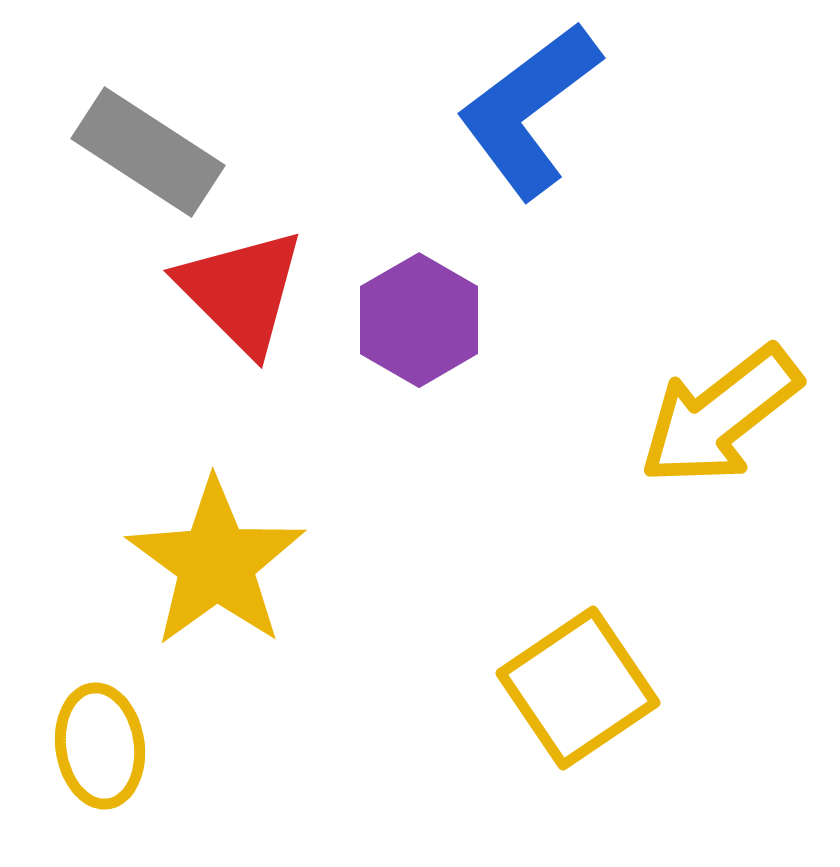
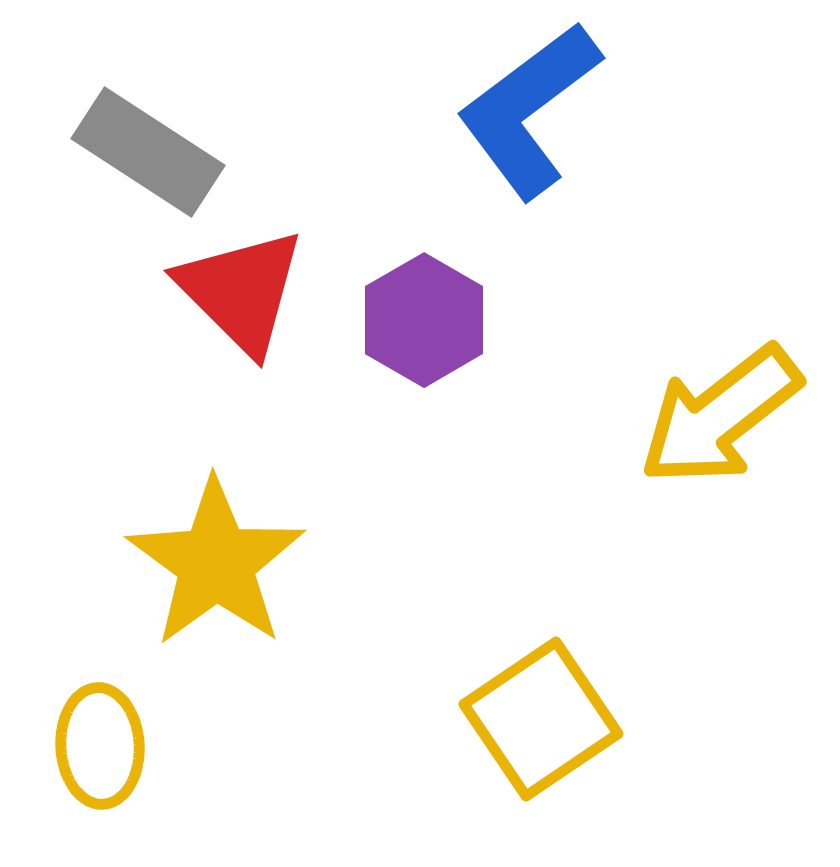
purple hexagon: moved 5 px right
yellow square: moved 37 px left, 31 px down
yellow ellipse: rotated 5 degrees clockwise
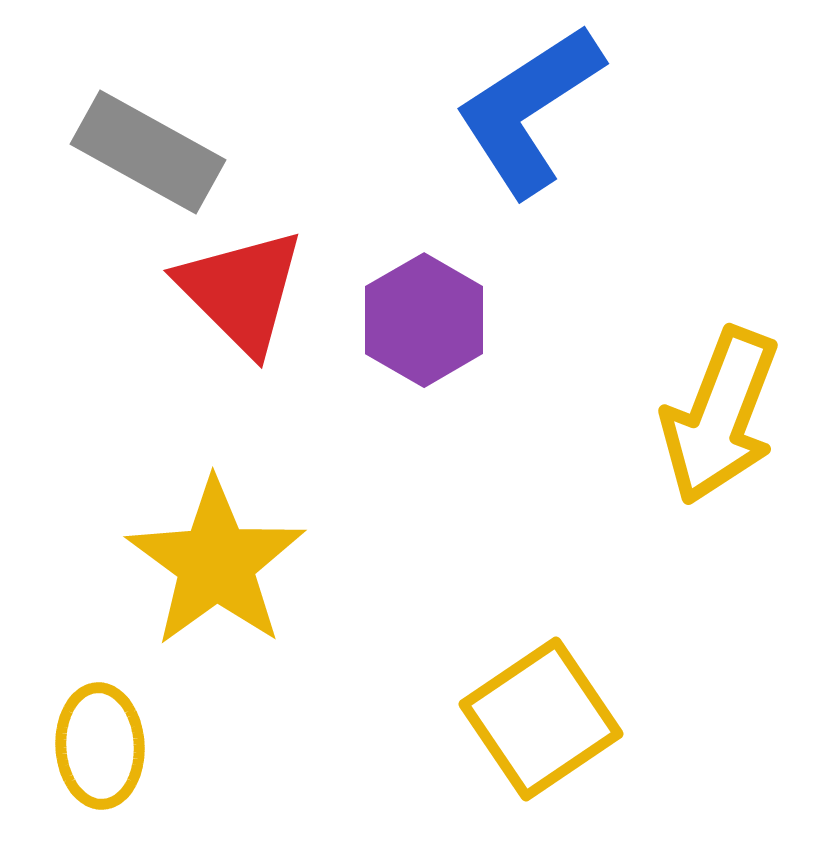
blue L-shape: rotated 4 degrees clockwise
gray rectangle: rotated 4 degrees counterclockwise
yellow arrow: rotated 31 degrees counterclockwise
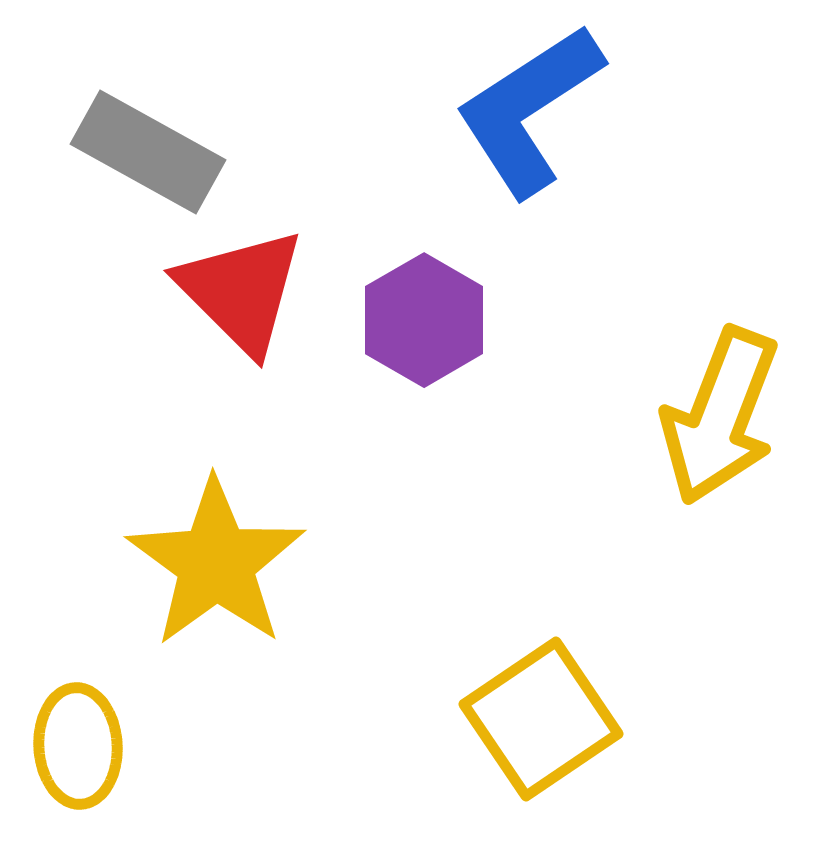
yellow ellipse: moved 22 px left
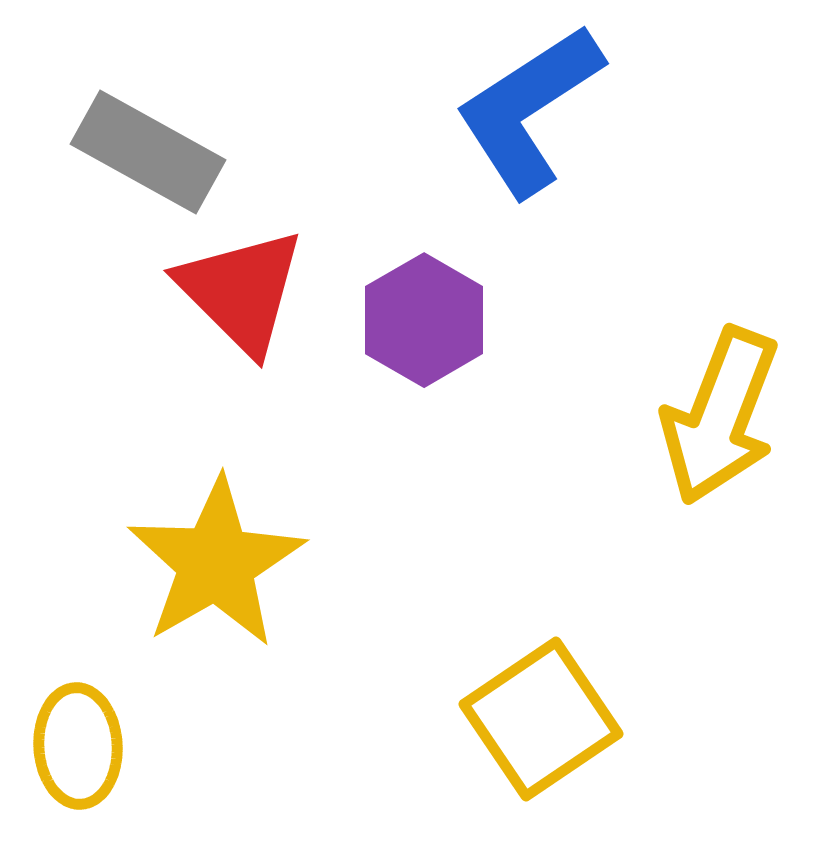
yellow star: rotated 6 degrees clockwise
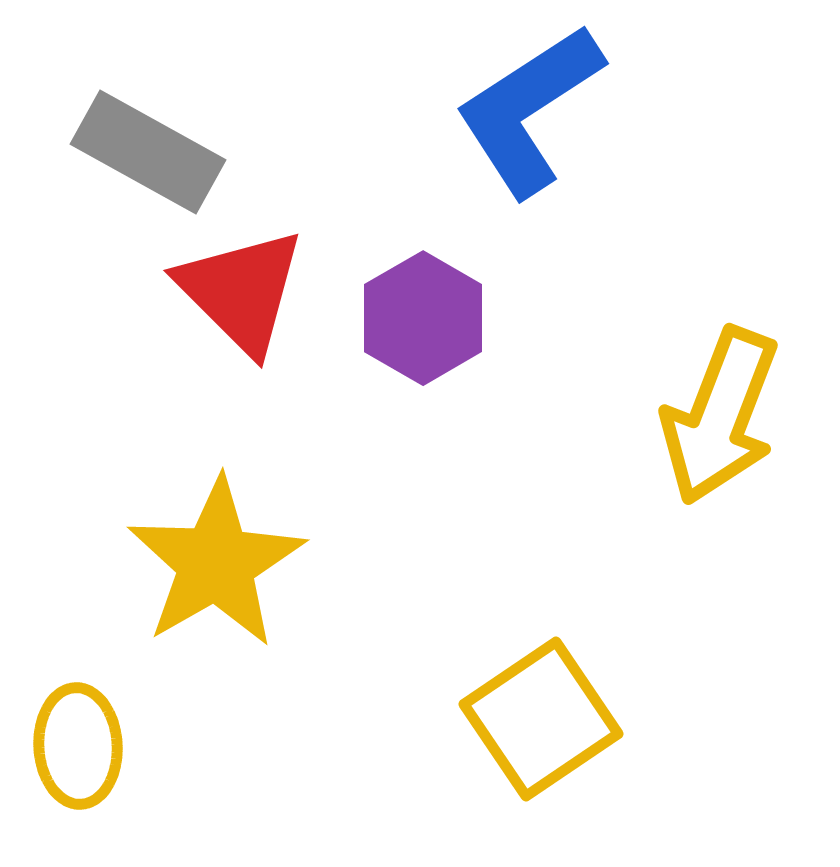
purple hexagon: moved 1 px left, 2 px up
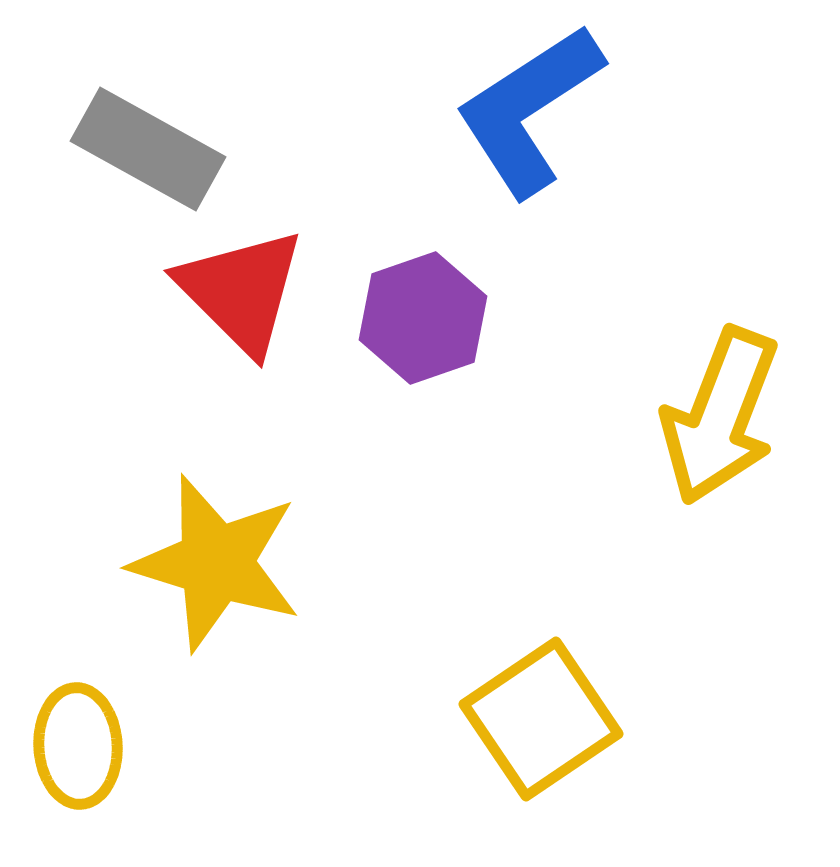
gray rectangle: moved 3 px up
purple hexagon: rotated 11 degrees clockwise
yellow star: rotated 25 degrees counterclockwise
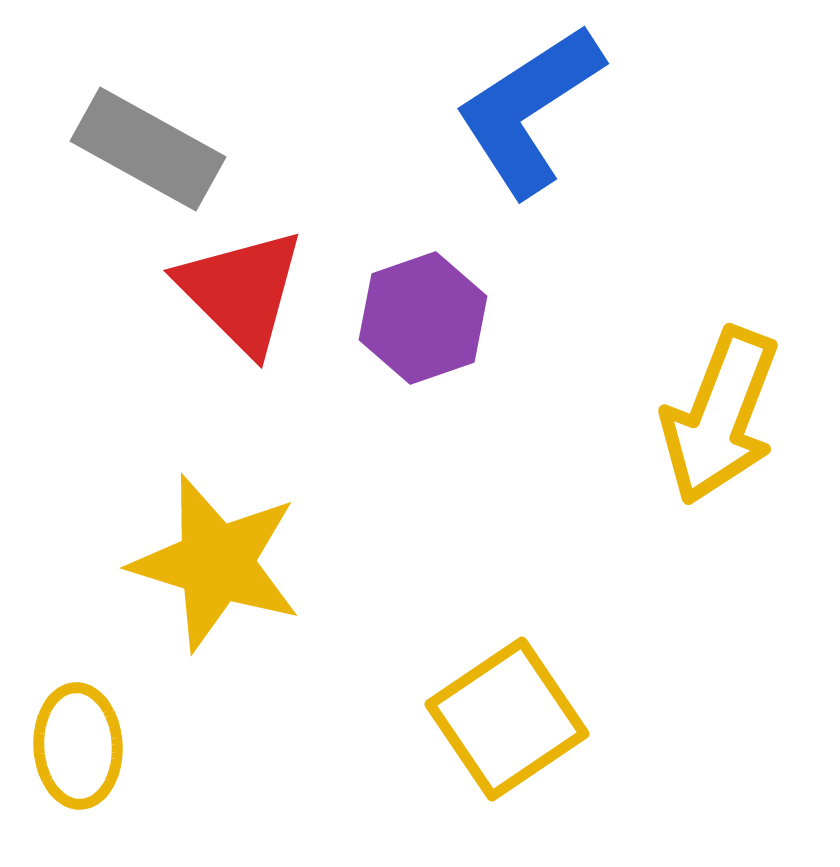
yellow square: moved 34 px left
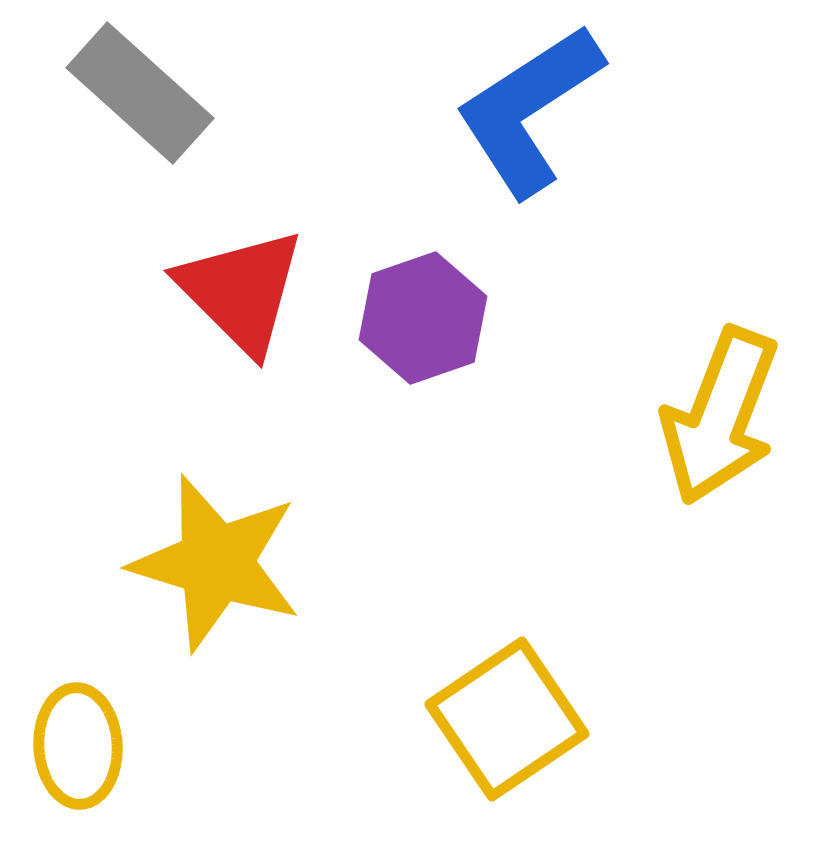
gray rectangle: moved 8 px left, 56 px up; rotated 13 degrees clockwise
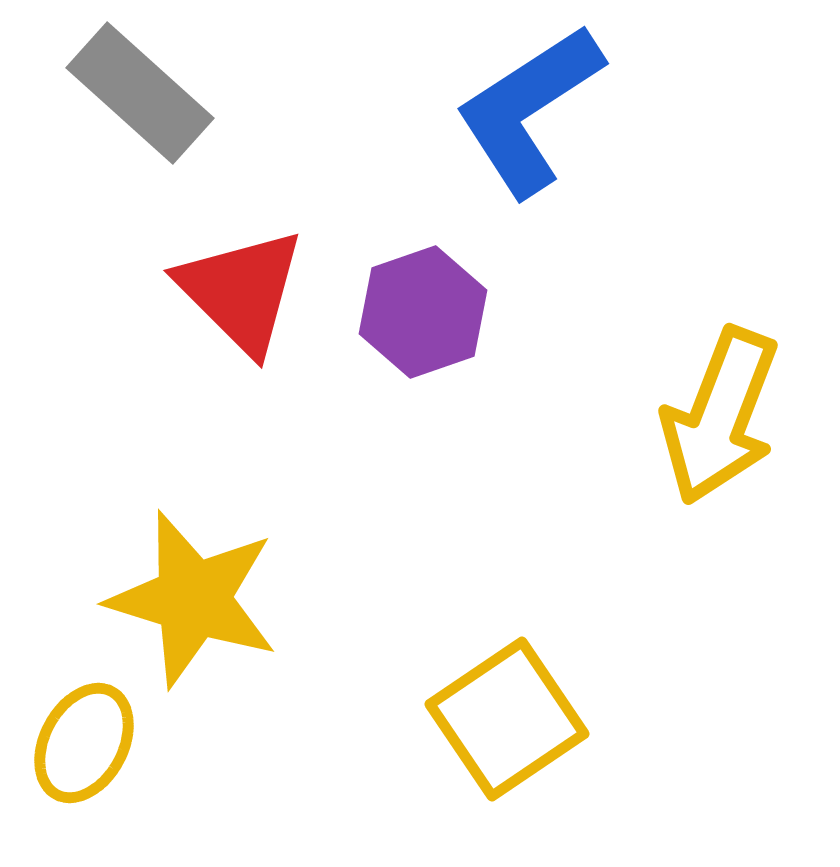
purple hexagon: moved 6 px up
yellow star: moved 23 px left, 36 px down
yellow ellipse: moved 6 px right, 3 px up; rotated 31 degrees clockwise
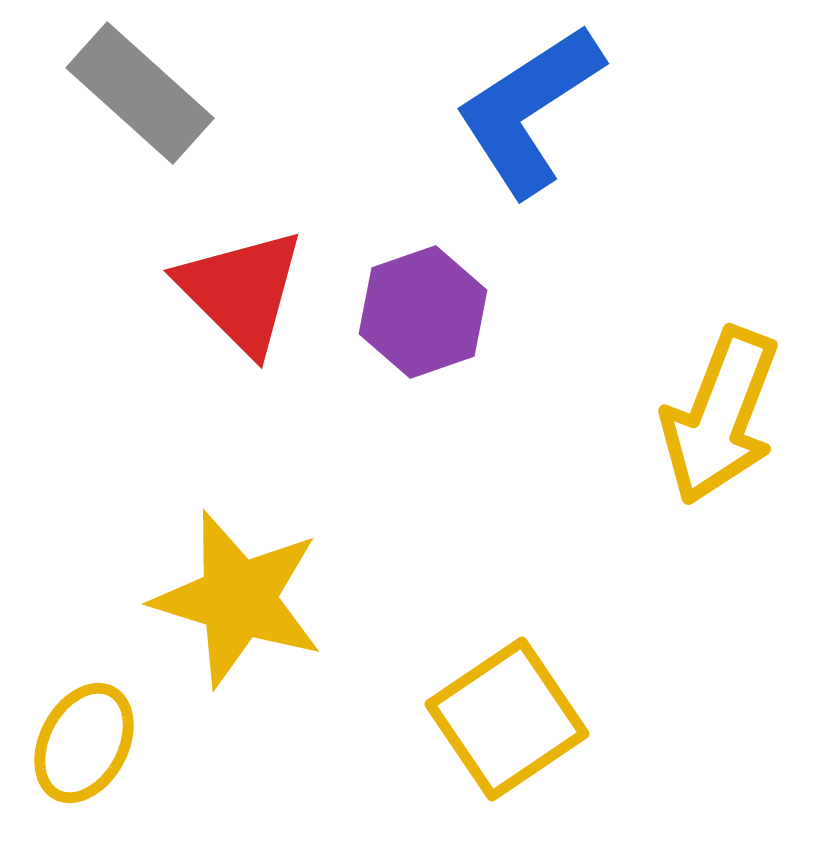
yellow star: moved 45 px right
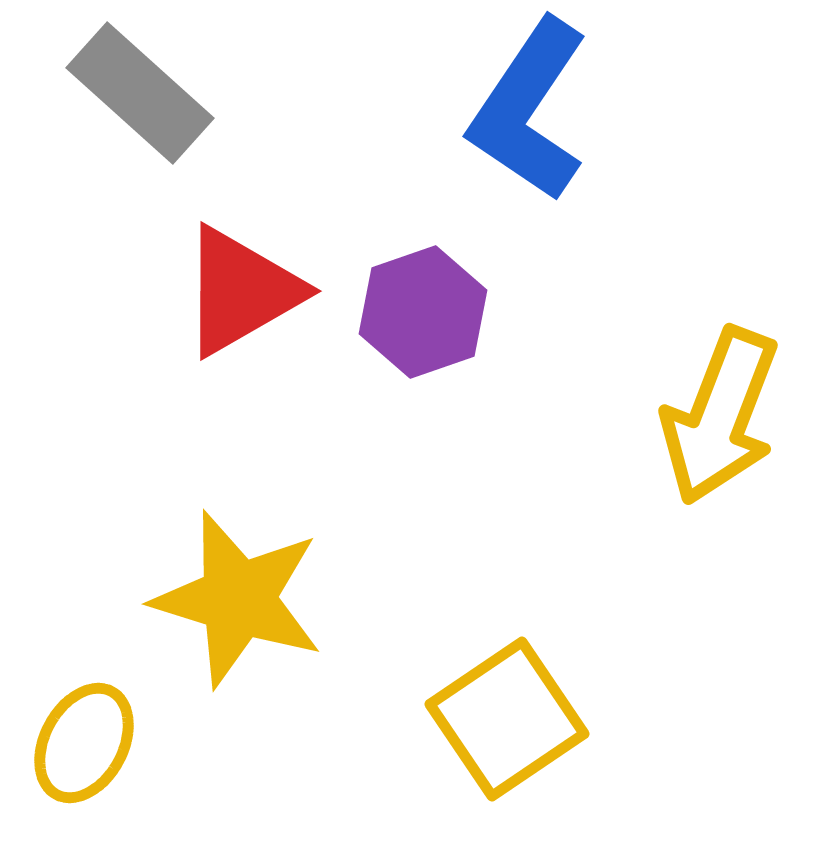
blue L-shape: rotated 23 degrees counterclockwise
red triangle: rotated 45 degrees clockwise
